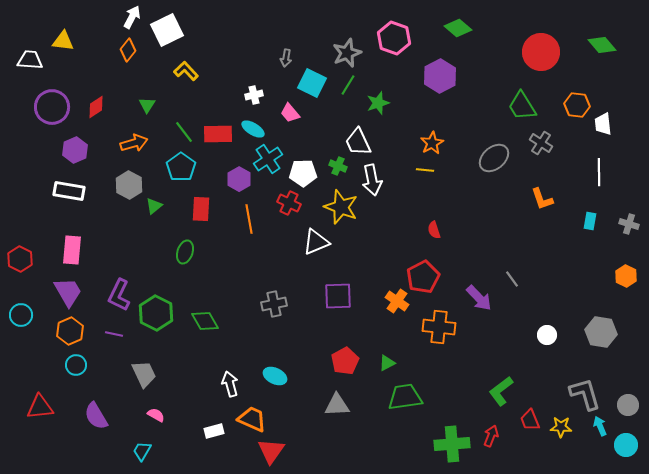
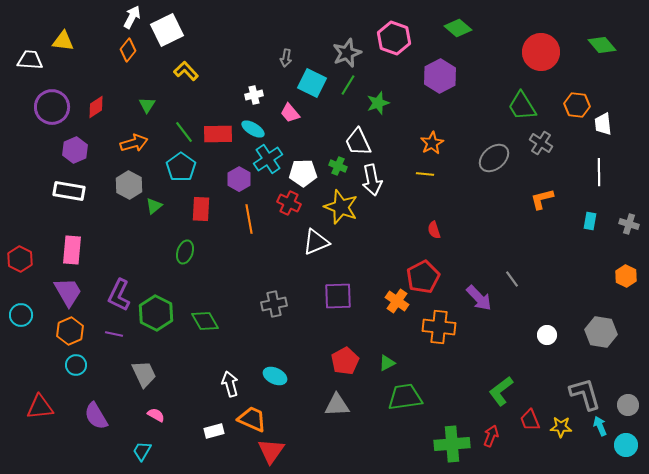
yellow line at (425, 170): moved 4 px down
orange L-shape at (542, 199): rotated 95 degrees clockwise
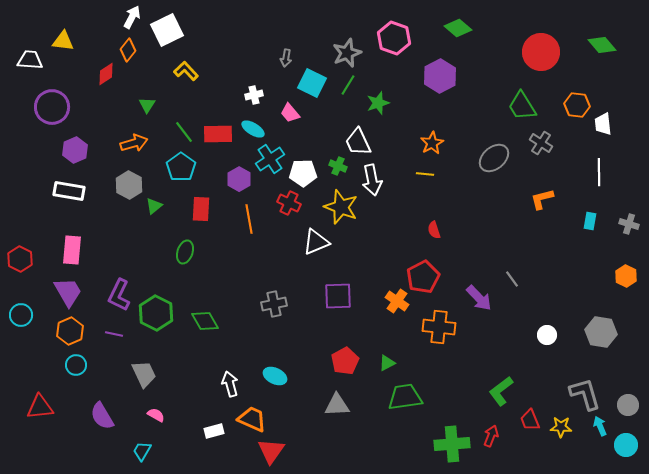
red diamond at (96, 107): moved 10 px right, 33 px up
cyan cross at (268, 159): moved 2 px right
purple semicircle at (96, 416): moved 6 px right
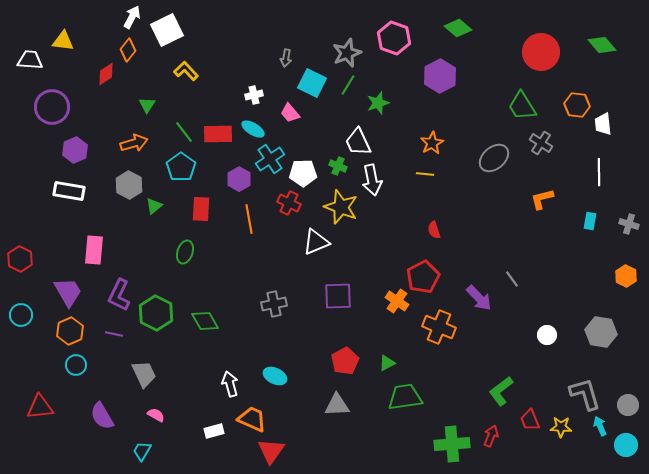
pink rectangle at (72, 250): moved 22 px right
orange cross at (439, 327): rotated 16 degrees clockwise
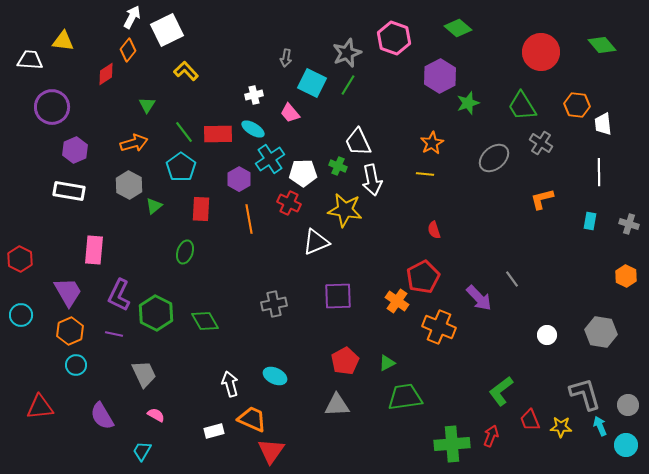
green star at (378, 103): moved 90 px right
yellow star at (341, 207): moved 4 px right, 3 px down; rotated 12 degrees counterclockwise
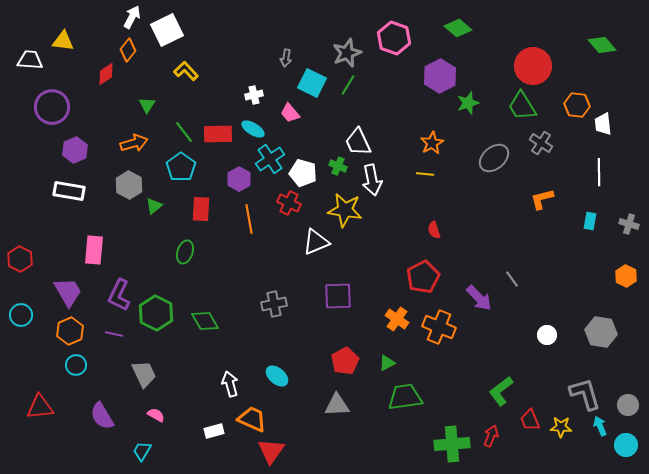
red circle at (541, 52): moved 8 px left, 14 px down
white pentagon at (303, 173): rotated 16 degrees clockwise
orange cross at (397, 301): moved 18 px down
cyan ellipse at (275, 376): moved 2 px right; rotated 15 degrees clockwise
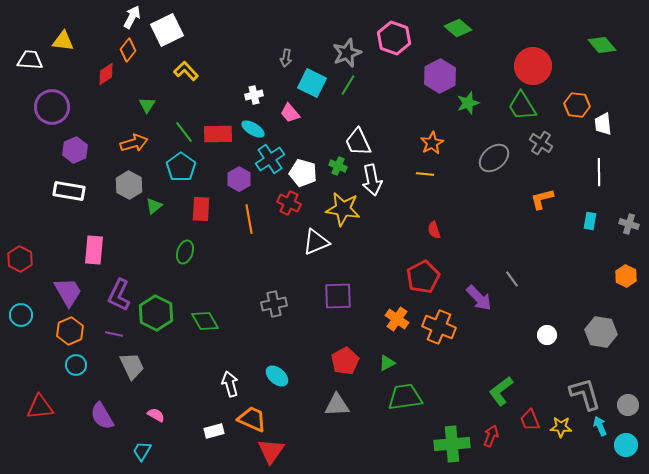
yellow star at (345, 210): moved 2 px left, 1 px up
gray trapezoid at (144, 374): moved 12 px left, 8 px up
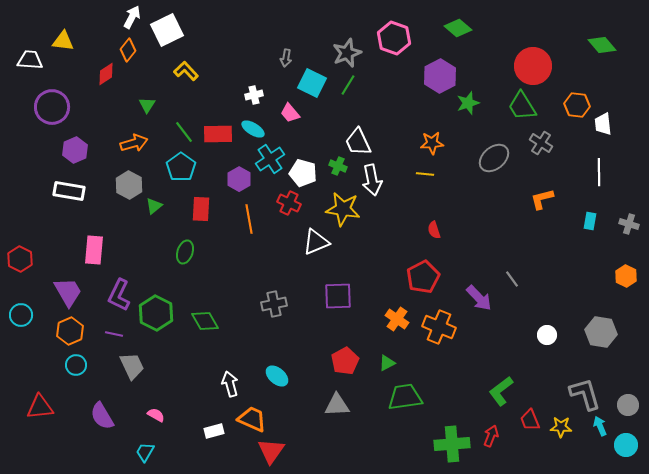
orange star at (432, 143): rotated 25 degrees clockwise
cyan trapezoid at (142, 451): moved 3 px right, 1 px down
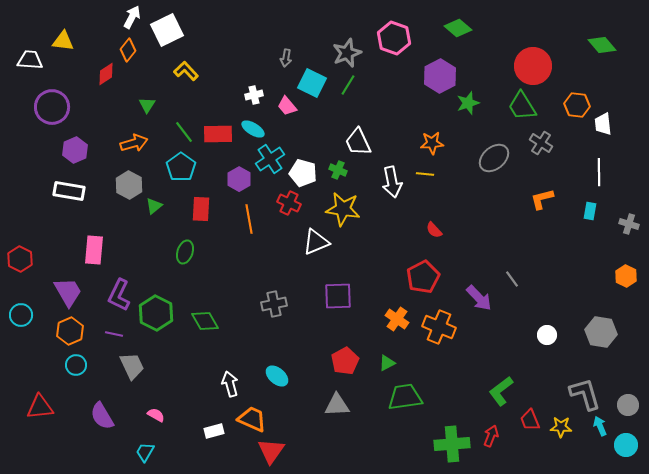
pink trapezoid at (290, 113): moved 3 px left, 7 px up
green cross at (338, 166): moved 4 px down
white arrow at (372, 180): moved 20 px right, 2 px down
cyan rectangle at (590, 221): moved 10 px up
red semicircle at (434, 230): rotated 24 degrees counterclockwise
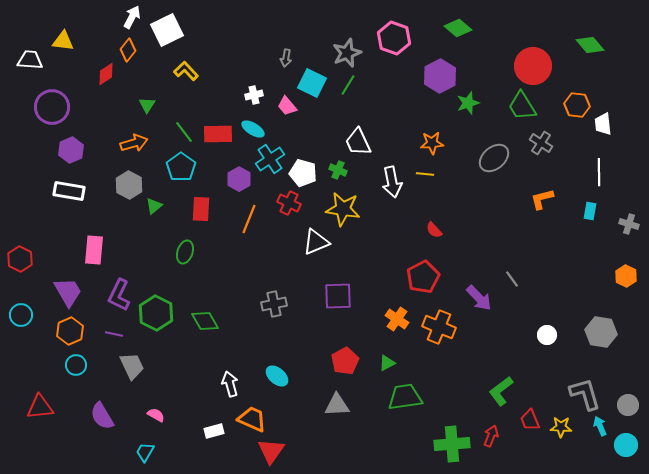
green diamond at (602, 45): moved 12 px left
purple hexagon at (75, 150): moved 4 px left
orange line at (249, 219): rotated 32 degrees clockwise
